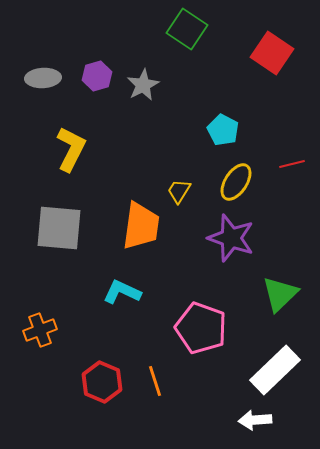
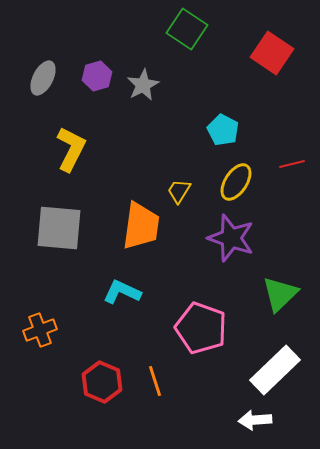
gray ellipse: rotated 60 degrees counterclockwise
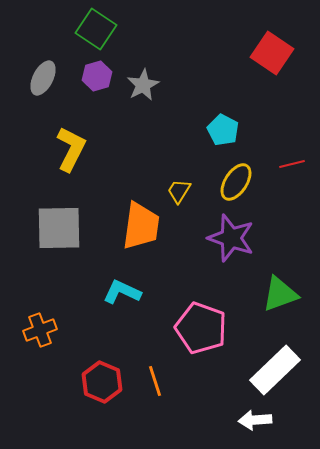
green square: moved 91 px left
gray square: rotated 6 degrees counterclockwise
green triangle: rotated 24 degrees clockwise
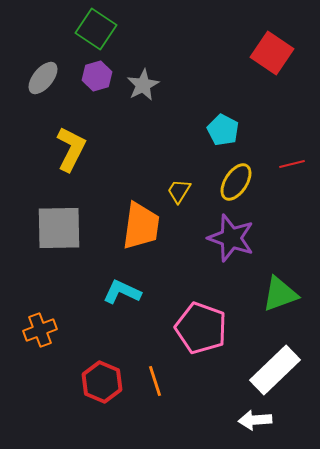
gray ellipse: rotated 12 degrees clockwise
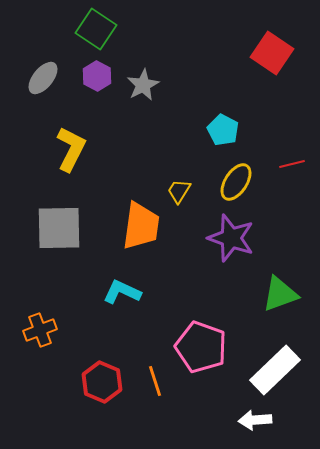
purple hexagon: rotated 16 degrees counterclockwise
pink pentagon: moved 19 px down
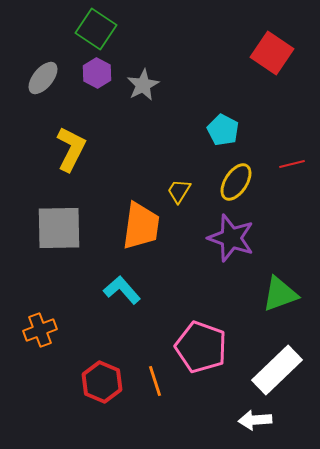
purple hexagon: moved 3 px up
cyan L-shape: moved 2 px up; rotated 24 degrees clockwise
white rectangle: moved 2 px right
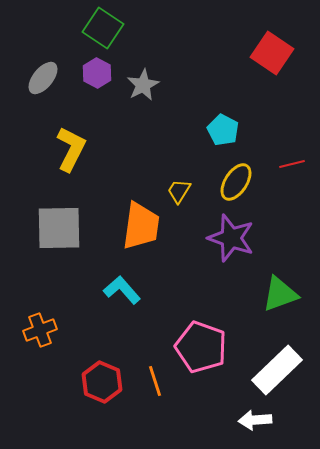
green square: moved 7 px right, 1 px up
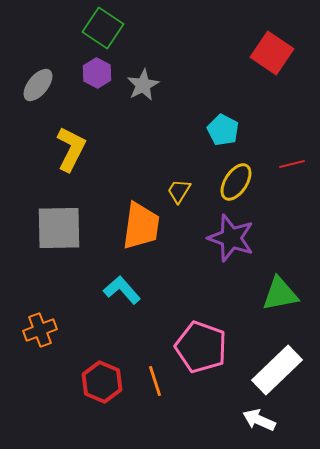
gray ellipse: moved 5 px left, 7 px down
green triangle: rotated 9 degrees clockwise
white arrow: moved 4 px right; rotated 28 degrees clockwise
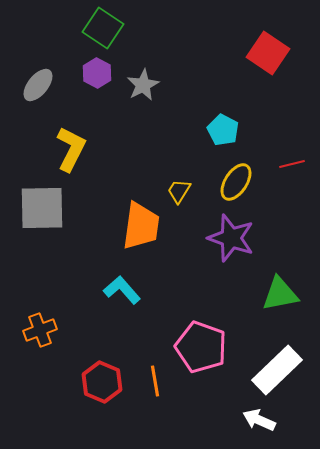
red square: moved 4 px left
gray square: moved 17 px left, 20 px up
orange line: rotated 8 degrees clockwise
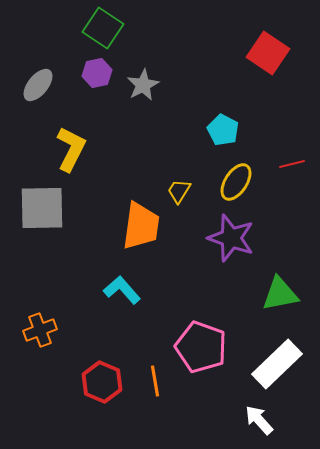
purple hexagon: rotated 20 degrees clockwise
white rectangle: moved 6 px up
white arrow: rotated 24 degrees clockwise
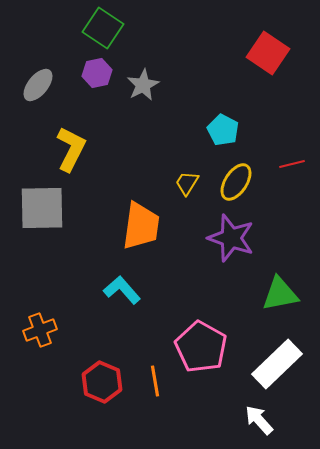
yellow trapezoid: moved 8 px right, 8 px up
pink pentagon: rotated 9 degrees clockwise
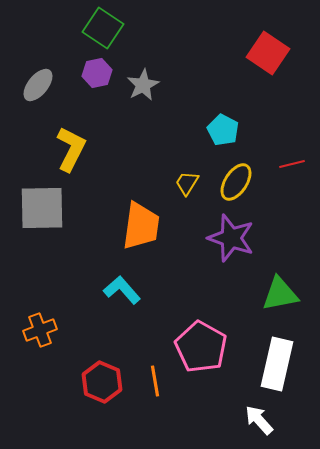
white rectangle: rotated 33 degrees counterclockwise
